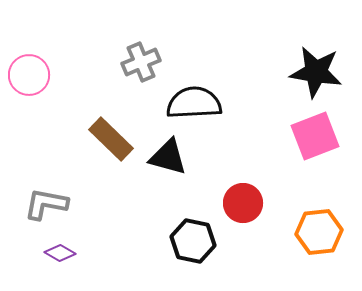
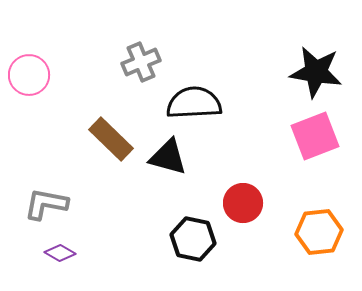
black hexagon: moved 2 px up
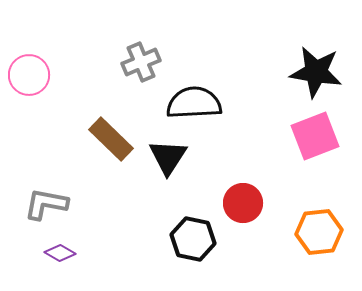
black triangle: rotated 48 degrees clockwise
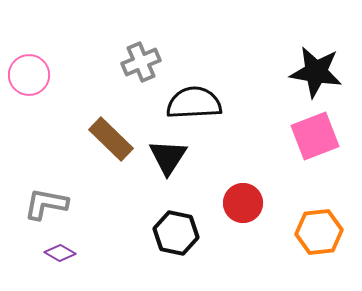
black hexagon: moved 17 px left, 6 px up
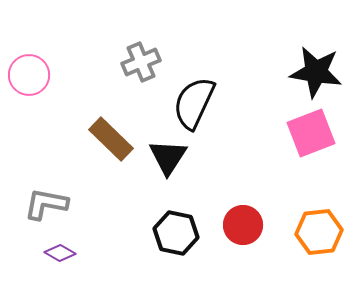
black semicircle: rotated 62 degrees counterclockwise
pink square: moved 4 px left, 3 px up
red circle: moved 22 px down
